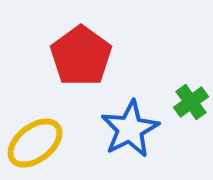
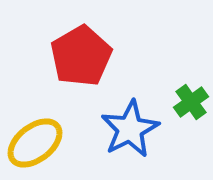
red pentagon: rotated 6 degrees clockwise
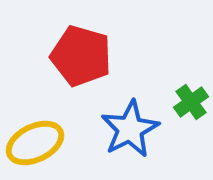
red pentagon: rotated 26 degrees counterclockwise
yellow ellipse: rotated 12 degrees clockwise
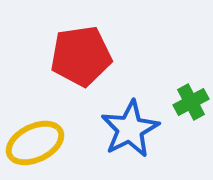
red pentagon: rotated 24 degrees counterclockwise
green cross: rotated 8 degrees clockwise
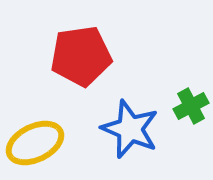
green cross: moved 4 px down
blue star: rotated 22 degrees counterclockwise
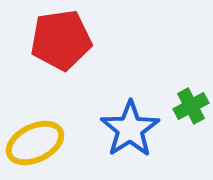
red pentagon: moved 20 px left, 16 px up
blue star: rotated 16 degrees clockwise
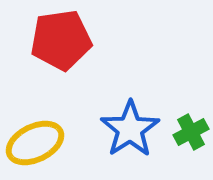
green cross: moved 26 px down
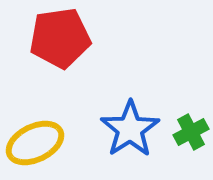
red pentagon: moved 1 px left, 2 px up
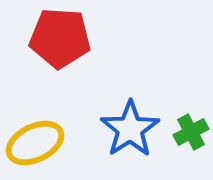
red pentagon: rotated 12 degrees clockwise
